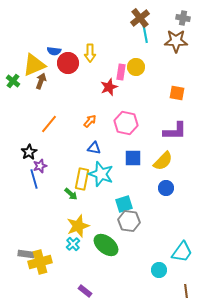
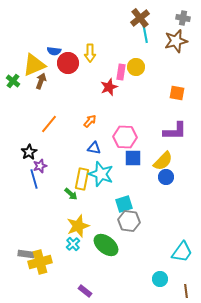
brown star: rotated 15 degrees counterclockwise
pink hexagon: moved 1 px left, 14 px down; rotated 10 degrees counterclockwise
blue circle: moved 11 px up
cyan circle: moved 1 px right, 9 px down
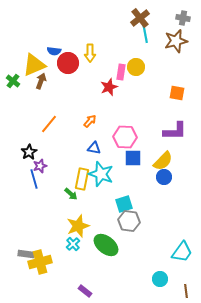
blue circle: moved 2 px left
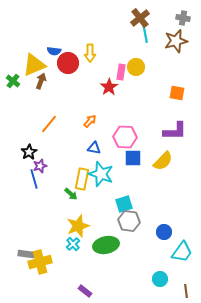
red star: rotated 12 degrees counterclockwise
blue circle: moved 55 px down
green ellipse: rotated 50 degrees counterclockwise
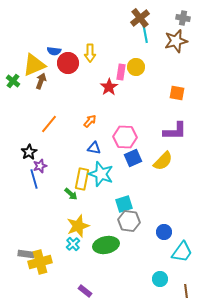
blue square: rotated 24 degrees counterclockwise
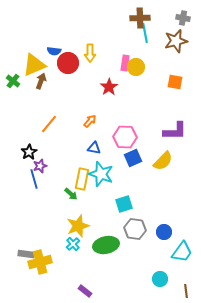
brown cross: rotated 36 degrees clockwise
pink rectangle: moved 4 px right, 9 px up
orange square: moved 2 px left, 11 px up
gray hexagon: moved 6 px right, 8 px down
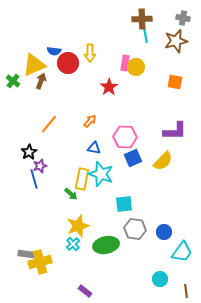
brown cross: moved 2 px right, 1 px down
cyan square: rotated 12 degrees clockwise
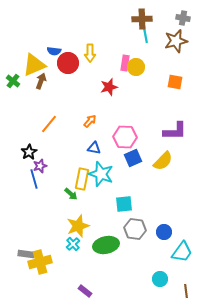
red star: rotated 18 degrees clockwise
